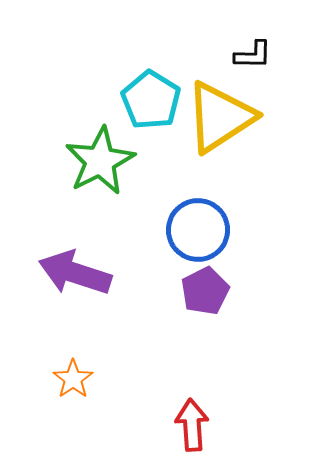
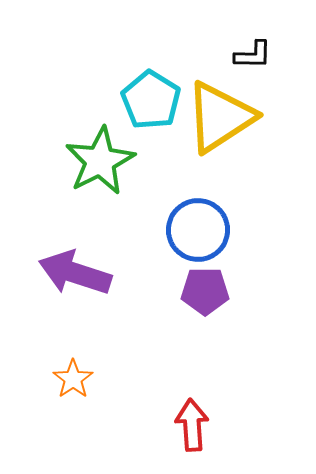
purple pentagon: rotated 27 degrees clockwise
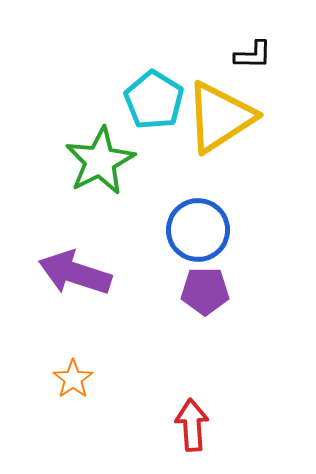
cyan pentagon: moved 3 px right
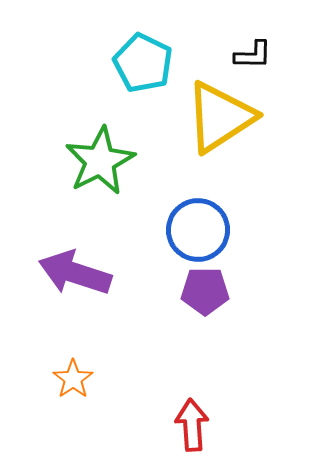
cyan pentagon: moved 11 px left, 37 px up; rotated 6 degrees counterclockwise
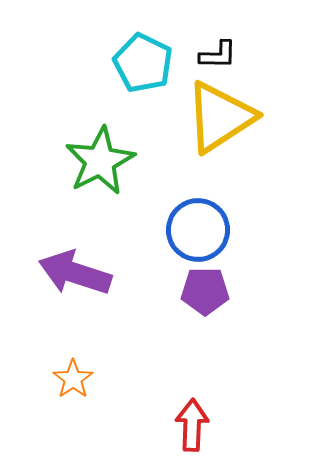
black L-shape: moved 35 px left
red arrow: rotated 6 degrees clockwise
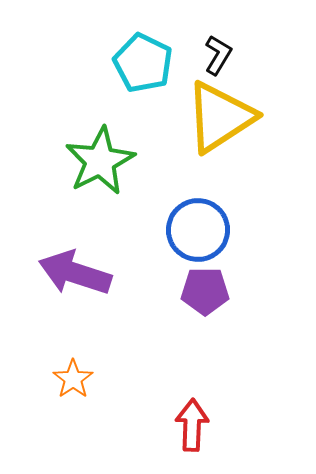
black L-shape: rotated 60 degrees counterclockwise
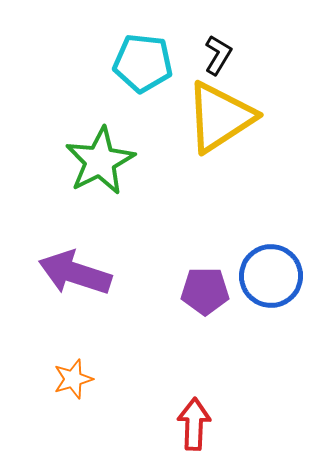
cyan pentagon: rotated 20 degrees counterclockwise
blue circle: moved 73 px right, 46 px down
orange star: rotated 18 degrees clockwise
red arrow: moved 2 px right, 1 px up
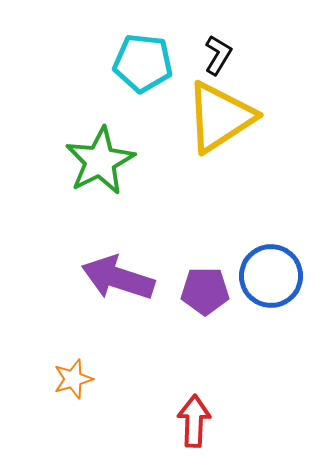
purple arrow: moved 43 px right, 5 px down
red arrow: moved 3 px up
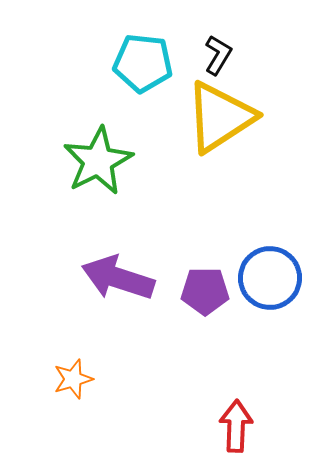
green star: moved 2 px left
blue circle: moved 1 px left, 2 px down
red arrow: moved 42 px right, 5 px down
